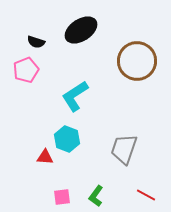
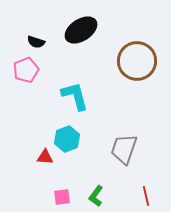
cyan L-shape: rotated 108 degrees clockwise
cyan hexagon: rotated 20 degrees clockwise
red line: moved 1 px down; rotated 48 degrees clockwise
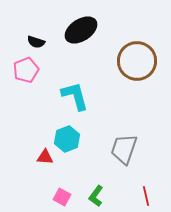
pink square: rotated 36 degrees clockwise
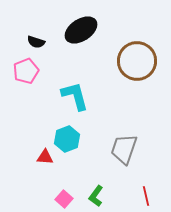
pink pentagon: moved 1 px down
pink square: moved 2 px right, 2 px down; rotated 12 degrees clockwise
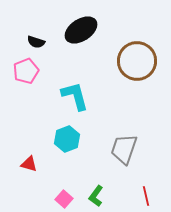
red triangle: moved 16 px left, 7 px down; rotated 12 degrees clockwise
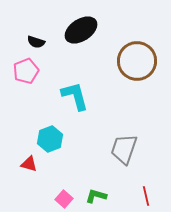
cyan hexagon: moved 17 px left
green L-shape: rotated 70 degrees clockwise
